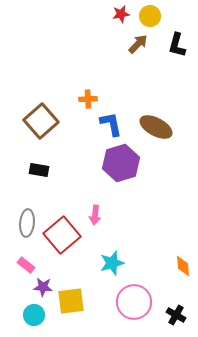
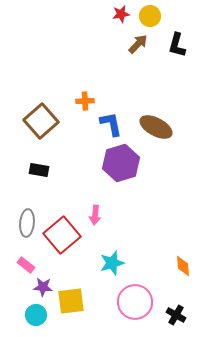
orange cross: moved 3 px left, 2 px down
pink circle: moved 1 px right
cyan circle: moved 2 px right
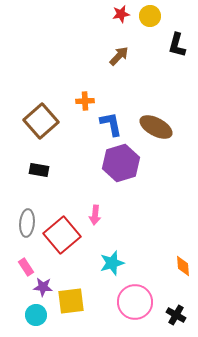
brown arrow: moved 19 px left, 12 px down
pink rectangle: moved 2 px down; rotated 18 degrees clockwise
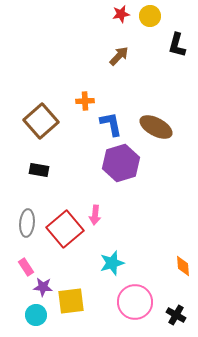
red square: moved 3 px right, 6 px up
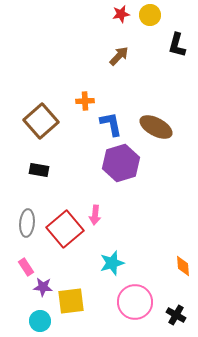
yellow circle: moved 1 px up
cyan circle: moved 4 px right, 6 px down
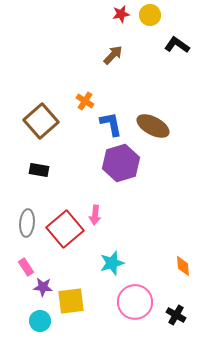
black L-shape: rotated 110 degrees clockwise
brown arrow: moved 6 px left, 1 px up
orange cross: rotated 36 degrees clockwise
brown ellipse: moved 3 px left, 1 px up
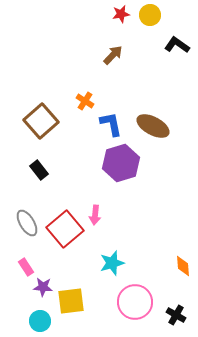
black rectangle: rotated 42 degrees clockwise
gray ellipse: rotated 36 degrees counterclockwise
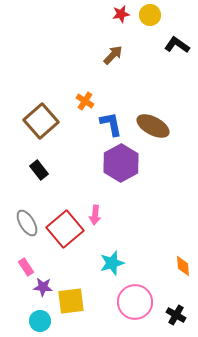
purple hexagon: rotated 12 degrees counterclockwise
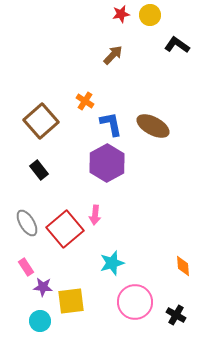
purple hexagon: moved 14 px left
